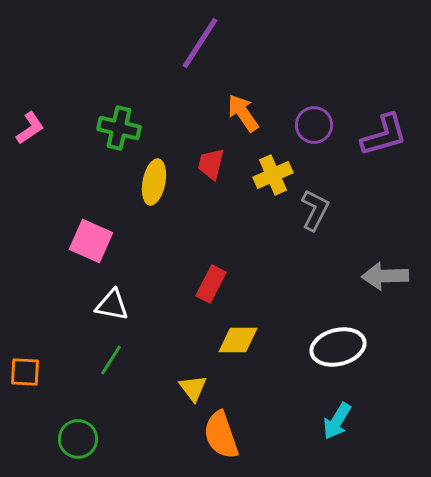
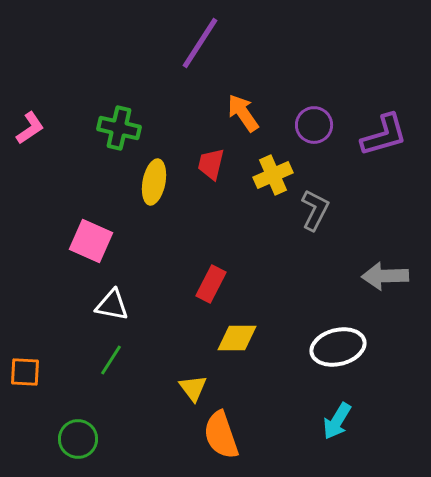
yellow diamond: moved 1 px left, 2 px up
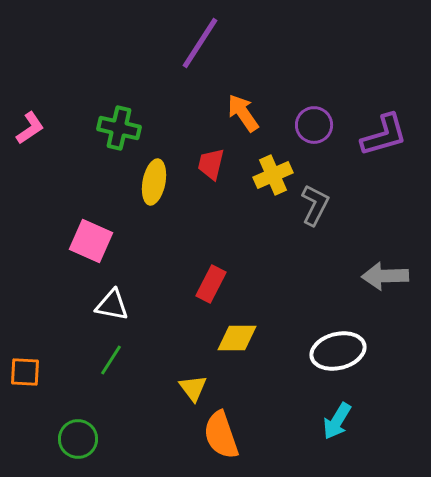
gray L-shape: moved 5 px up
white ellipse: moved 4 px down
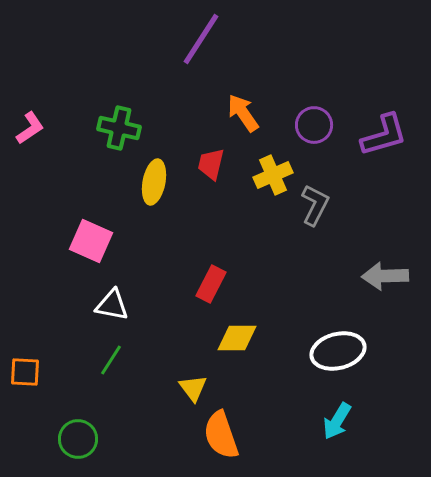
purple line: moved 1 px right, 4 px up
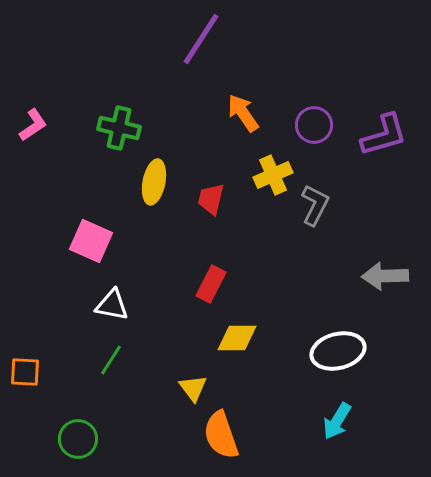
pink L-shape: moved 3 px right, 3 px up
red trapezoid: moved 35 px down
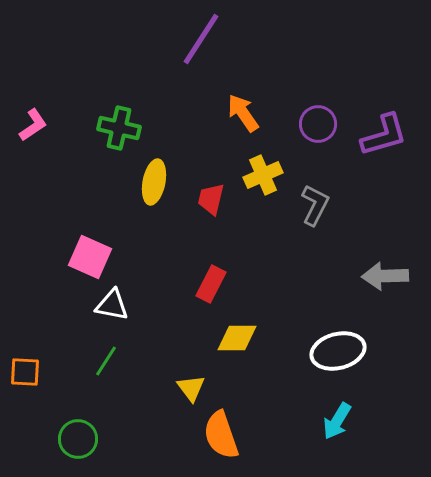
purple circle: moved 4 px right, 1 px up
yellow cross: moved 10 px left
pink square: moved 1 px left, 16 px down
green line: moved 5 px left, 1 px down
yellow triangle: moved 2 px left
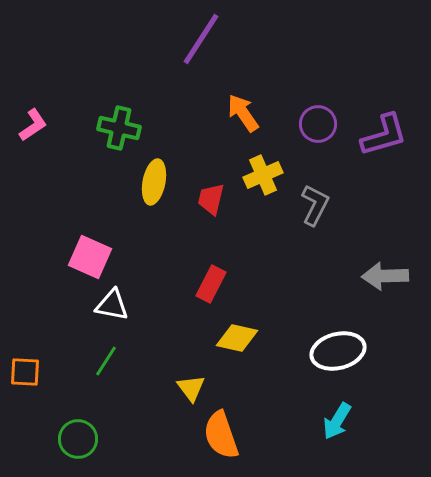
yellow diamond: rotated 12 degrees clockwise
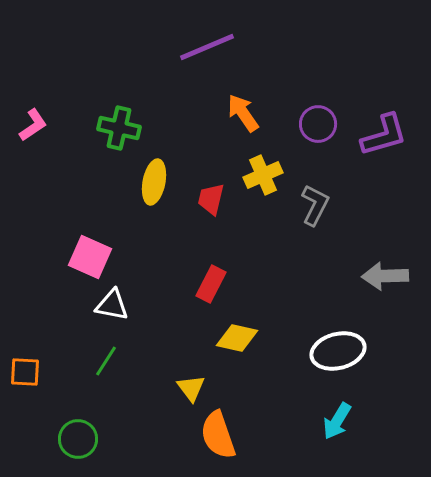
purple line: moved 6 px right, 8 px down; rotated 34 degrees clockwise
orange semicircle: moved 3 px left
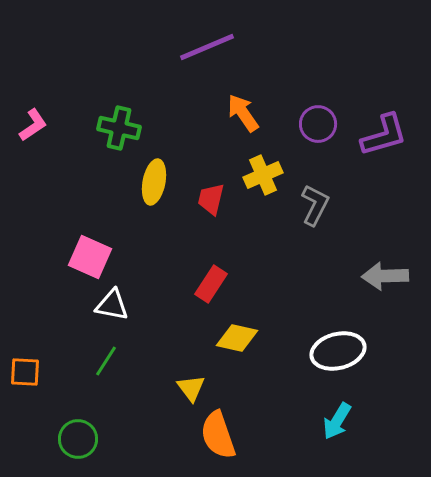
red rectangle: rotated 6 degrees clockwise
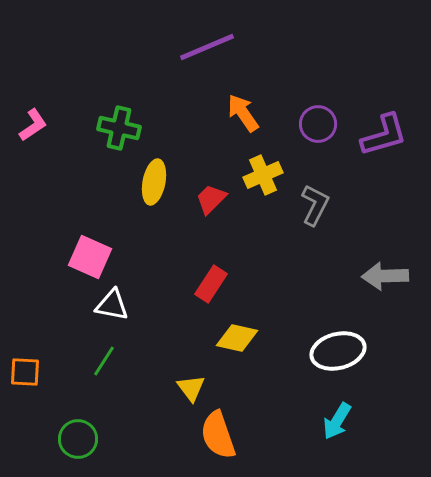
red trapezoid: rotated 32 degrees clockwise
green line: moved 2 px left
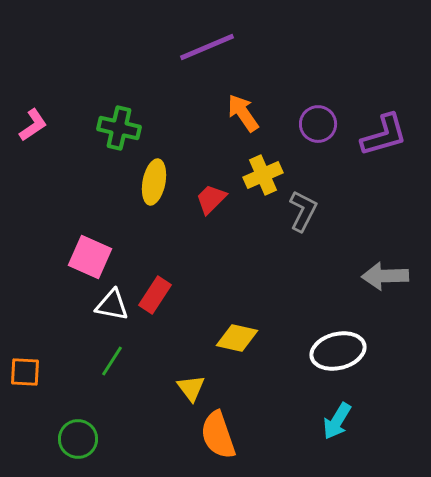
gray L-shape: moved 12 px left, 6 px down
red rectangle: moved 56 px left, 11 px down
green line: moved 8 px right
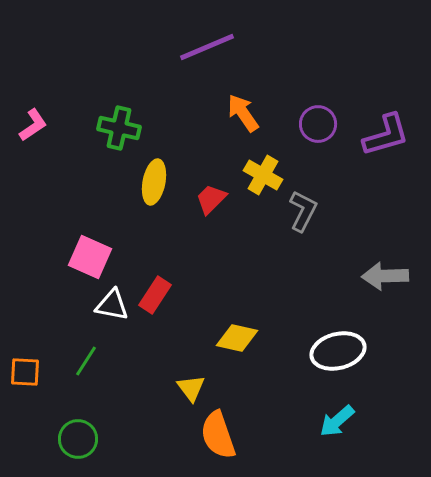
purple L-shape: moved 2 px right
yellow cross: rotated 36 degrees counterclockwise
green line: moved 26 px left
cyan arrow: rotated 18 degrees clockwise
